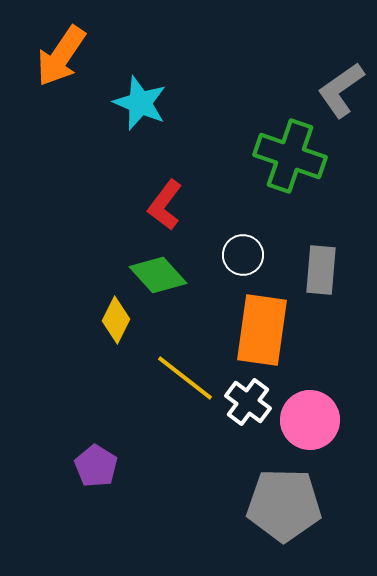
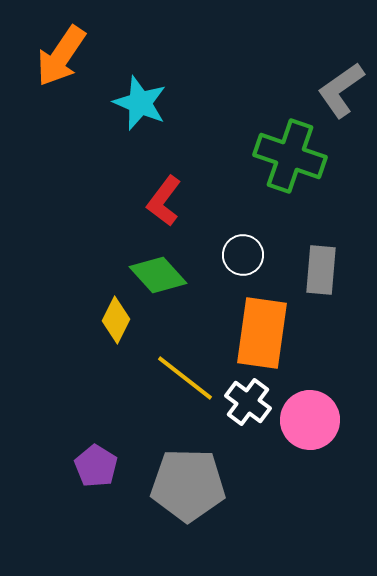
red L-shape: moved 1 px left, 4 px up
orange rectangle: moved 3 px down
gray pentagon: moved 96 px left, 20 px up
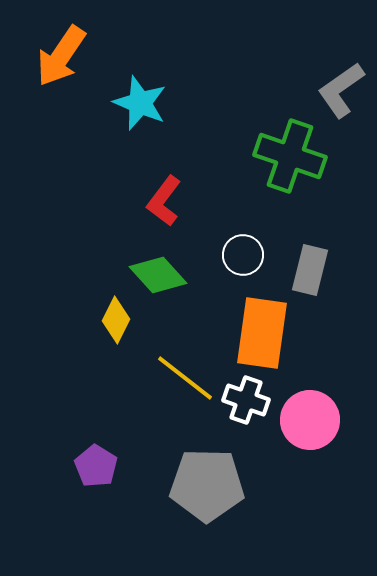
gray rectangle: moved 11 px left; rotated 9 degrees clockwise
white cross: moved 2 px left, 2 px up; rotated 18 degrees counterclockwise
gray pentagon: moved 19 px right
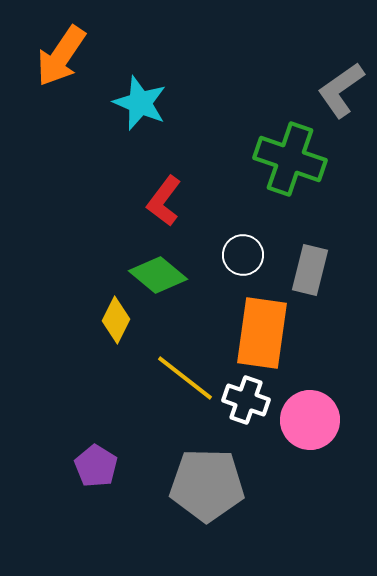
green cross: moved 3 px down
green diamond: rotated 8 degrees counterclockwise
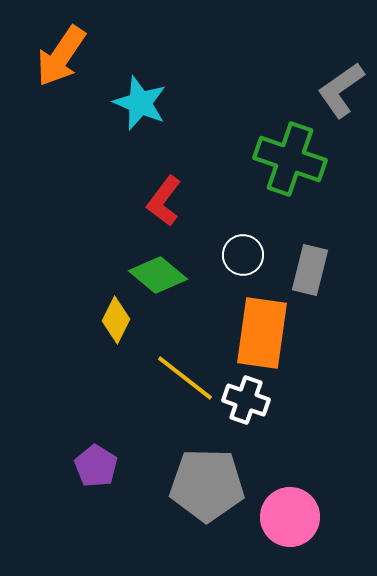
pink circle: moved 20 px left, 97 px down
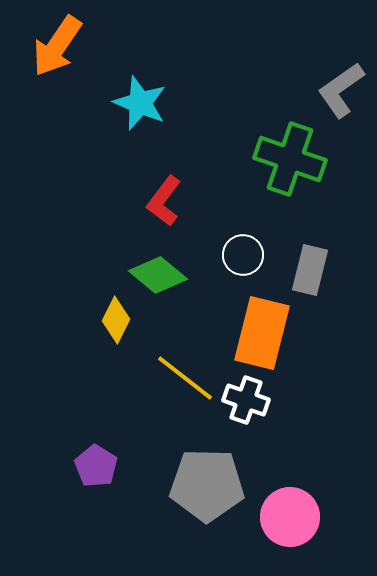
orange arrow: moved 4 px left, 10 px up
orange rectangle: rotated 6 degrees clockwise
